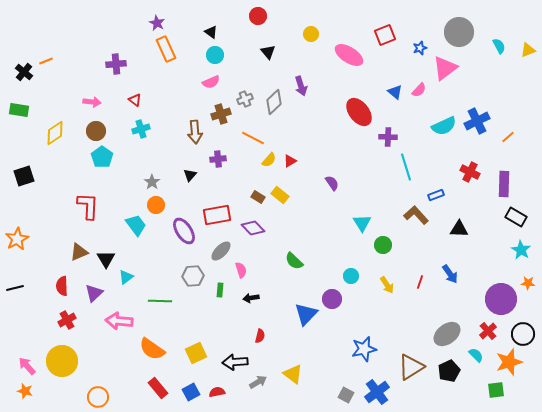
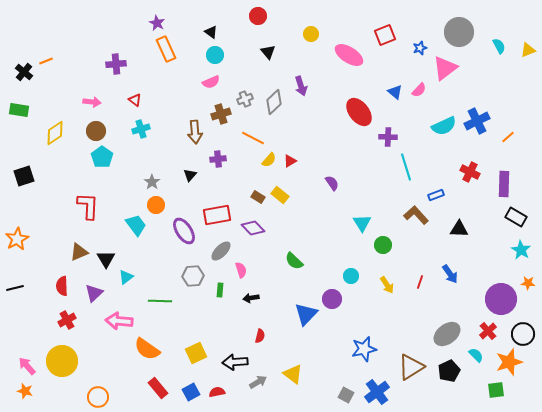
orange semicircle at (152, 349): moved 5 px left
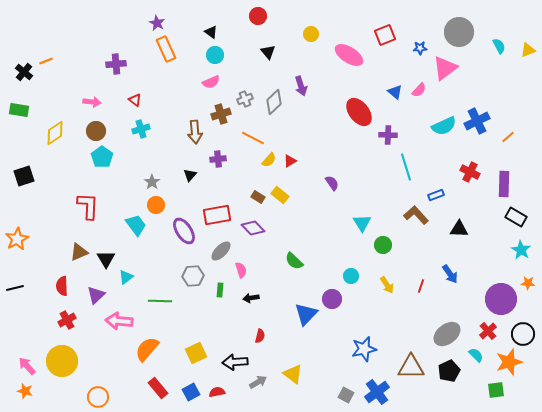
blue star at (420, 48): rotated 16 degrees clockwise
purple cross at (388, 137): moved 2 px up
red line at (420, 282): moved 1 px right, 4 px down
purple triangle at (94, 293): moved 2 px right, 2 px down
orange semicircle at (147, 349): rotated 96 degrees clockwise
brown triangle at (411, 367): rotated 32 degrees clockwise
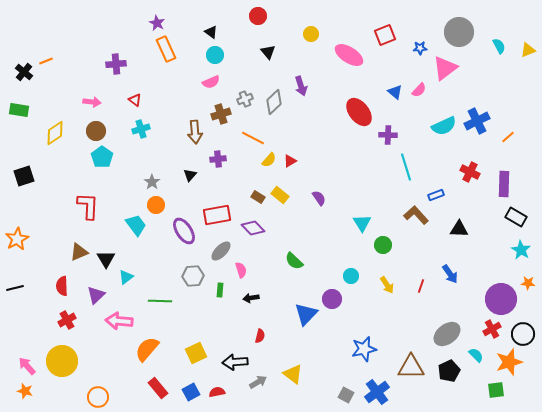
purple semicircle at (332, 183): moved 13 px left, 15 px down
red cross at (488, 331): moved 4 px right, 2 px up; rotated 12 degrees clockwise
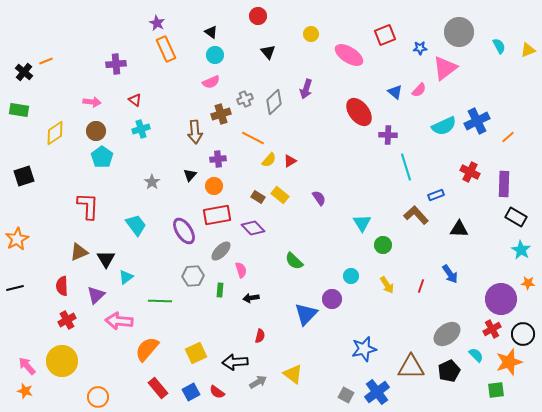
purple arrow at (301, 86): moved 5 px right, 3 px down; rotated 36 degrees clockwise
orange circle at (156, 205): moved 58 px right, 19 px up
red semicircle at (217, 392): rotated 133 degrees counterclockwise
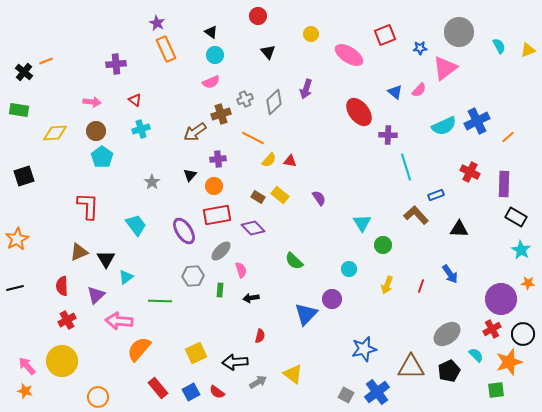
brown arrow at (195, 132): rotated 60 degrees clockwise
yellow diamond at (55, 133): rotated 30 degrees clockwise
red triangle at (290, 161): rotated 40 degrees clockwise
cyan circle at (351, 276): moved 2 px left, 7 px up
yellow arrow at (387, 285): rotated 54 degrees clockwise
orange semicircle at (147, 349): moved 8 px left
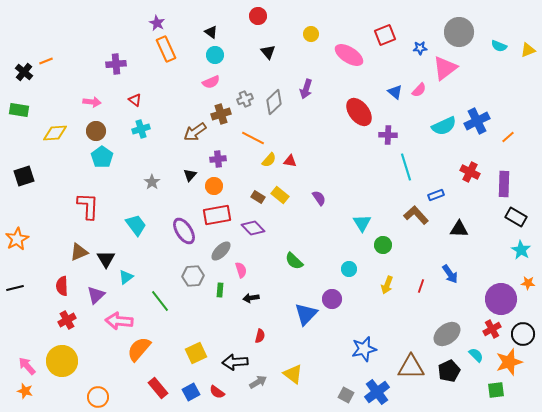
cyan semicircle at (499, 46): rotated 140 degrees clockwise
green line at (160, 301): rotated 50 degrees clockwise
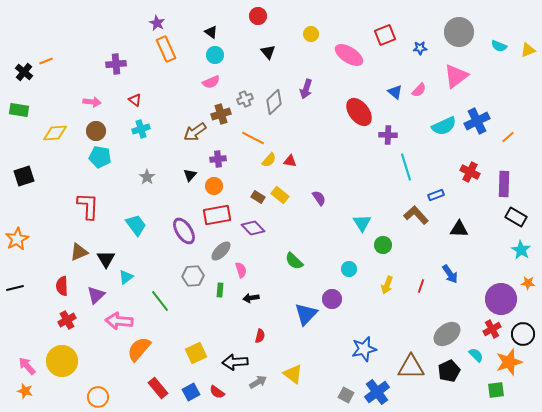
pink triangle at (445, 68): moved 11 px right, 8 px down
cyan pentagon at (102, 157): moved 2 px left; rotated 25 degrees counterclockwise
gray star at (152, 182): moved 5 px left, 5 px up
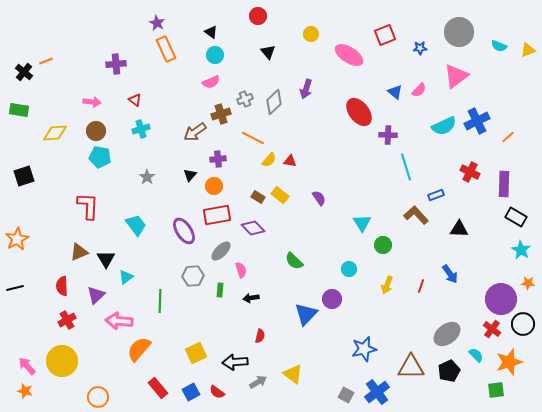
green line at (160, 301): rotated 40 degrees clockwise
red cross at (492, 329): rotated 24 degrees counterclockwise
black circle at (523, 334): moved 10 px up
